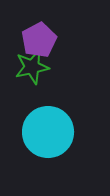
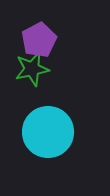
green star: moved 2 px down
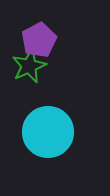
green star: moved 3 px left, 3 px up; rotated 12 degrees counterclockwise
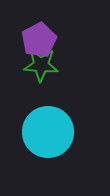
green star: moved 12 px right, 1 px up; rotated 28 degrees clockwise
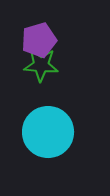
purple pentagon: rotated 12 degrees clockwise
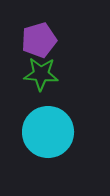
green star: moved 9 px down
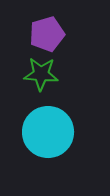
purple pentagon: moved 8 px right, 6 px up
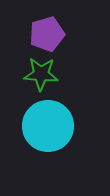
cyan circle: moved 6 px up
